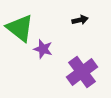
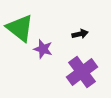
black arrow: moved 14 px down
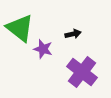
black arrow: moved 7 px left
purple cross: rotated 16 degrees counterclockwise
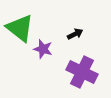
black arrow: moved 2 px right; rotated 14 degrees counterclockwise
purple cross: rotated 12 degrees counterclockwise
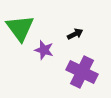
green triangle: rotated 16 degrees clockwise
purple star: moved 1 px right, 1 px down
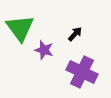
black arrow: rotated 21 degrees counterclockwise
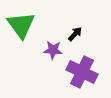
green triangle: moved 1 px right, 3 px up
purple star: moved 9 px right; rotated 12 degrees counterclockwise
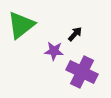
green triangle: rotated 28 degrees clockwise
purple star: moved 1 px right, 1 px down
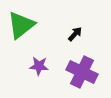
purple star: moved 15 px left, 15 px down
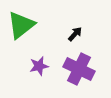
purple star: rotated 18 degrees counterclockwise
purple cross: moved 3 px left, 3 px up
